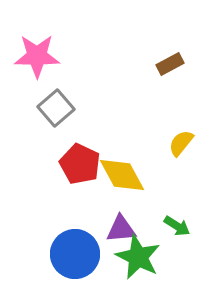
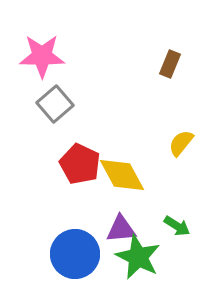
pink star: moved 5 px right
brown rectangle: rotated 40 degrees counterclockwise
gray square: moved 1 px left, 4 px up
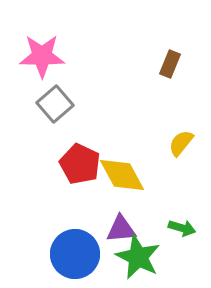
green arrow: moved 5 px right, 2 px down; rotated 16 degrees counterclockwise
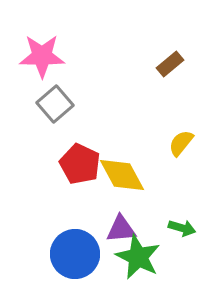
brown rectangle: rotated 28 degrees clockwise
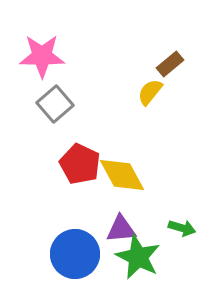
yellow semicircle: moved 31 px left, 51 px up
